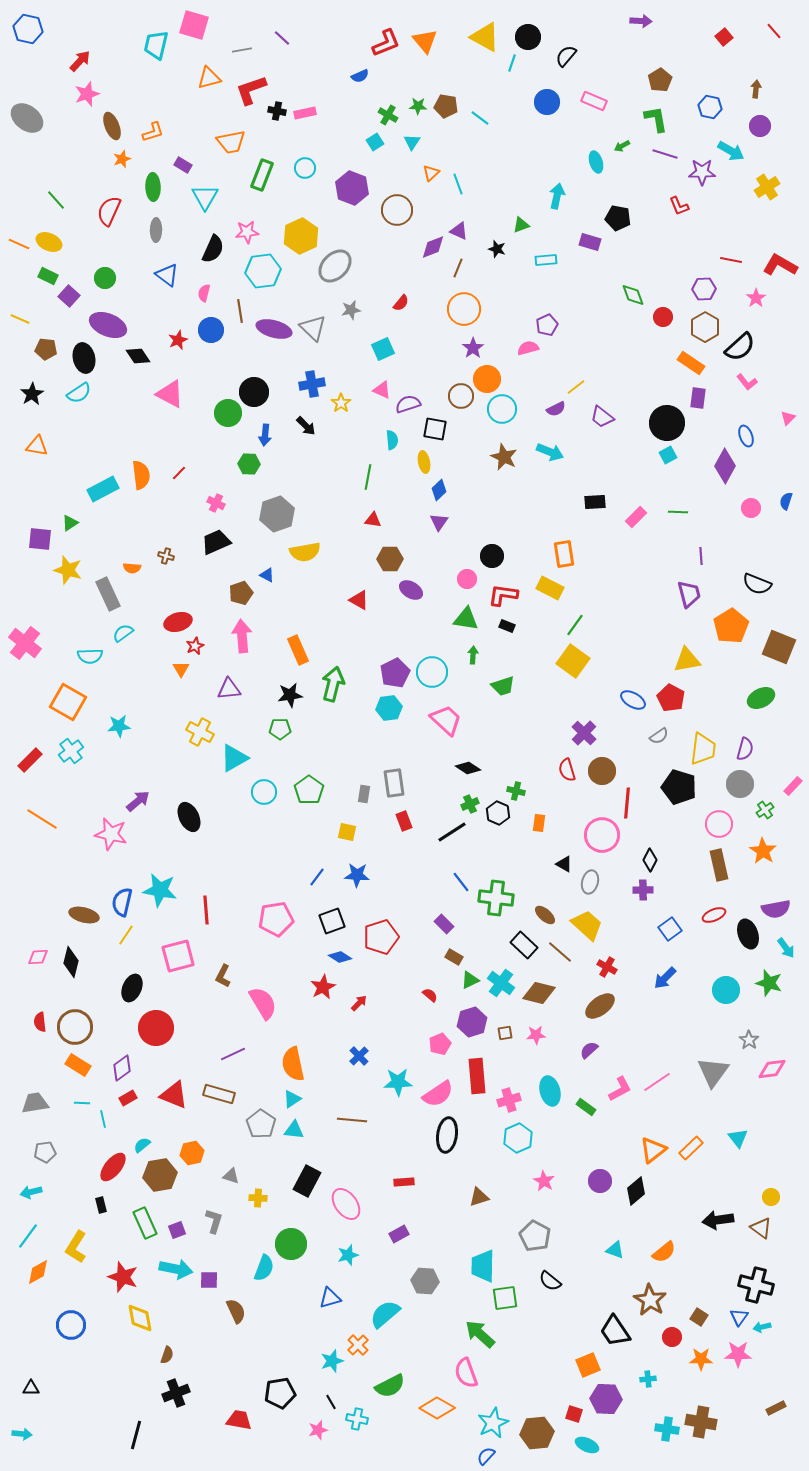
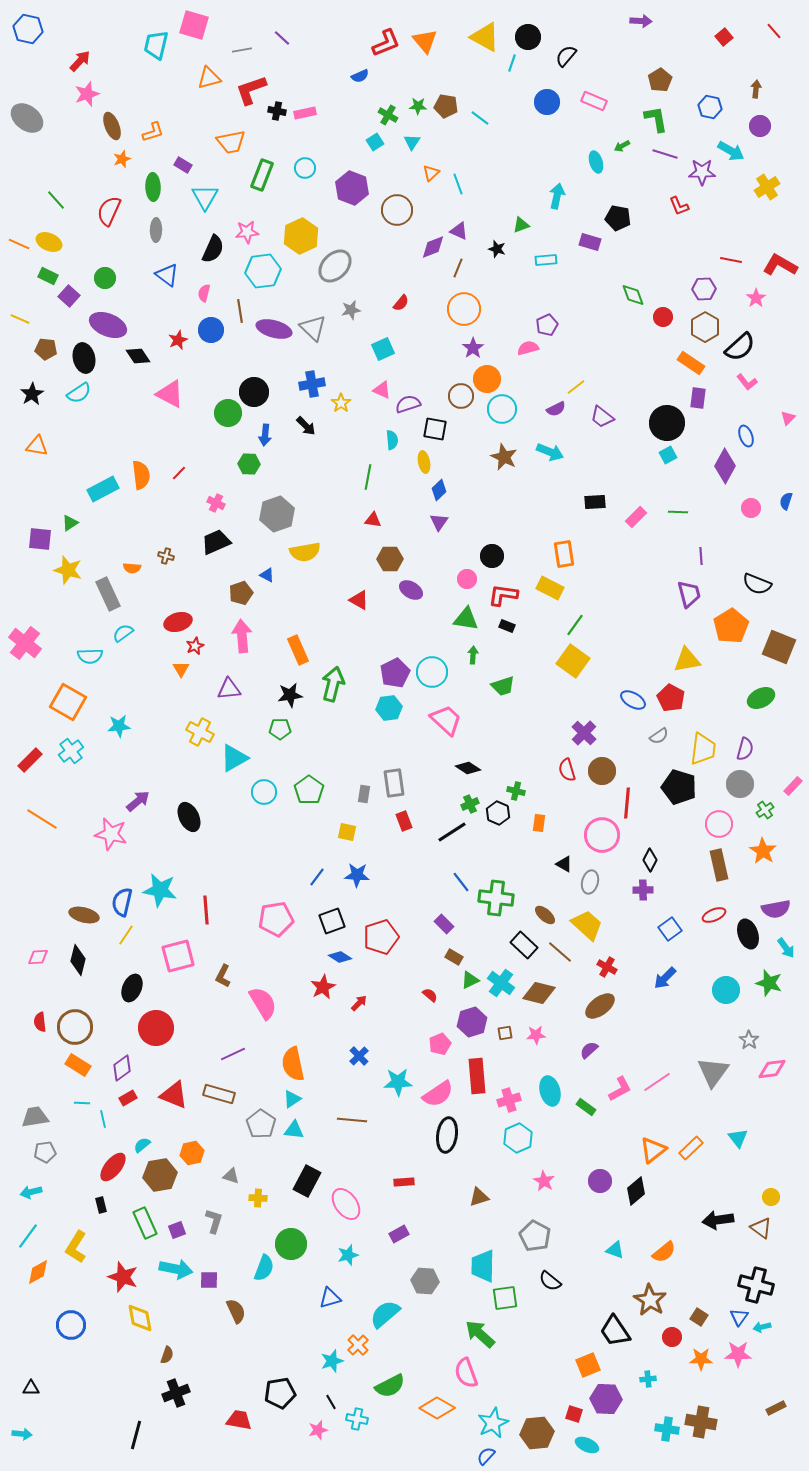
black diamond at (71, 962): moved 7 px right, 2 px up
gray trapezoid at (35, 1103): moved 14 px down
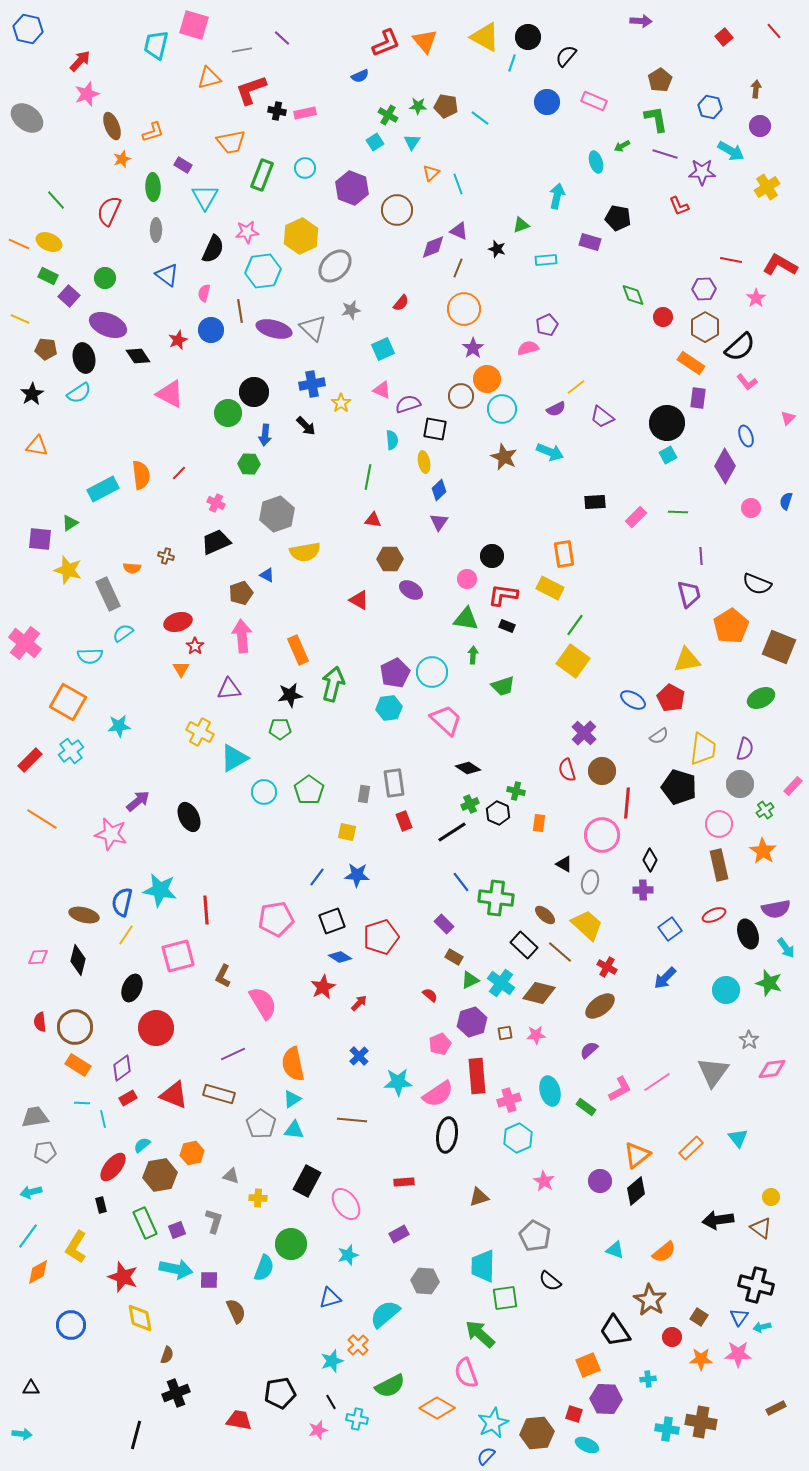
red star at (195, 646): rotated 12 degrees counterclockwise
orange triangle at (653, 1150): moved 16 px left, 5 px down
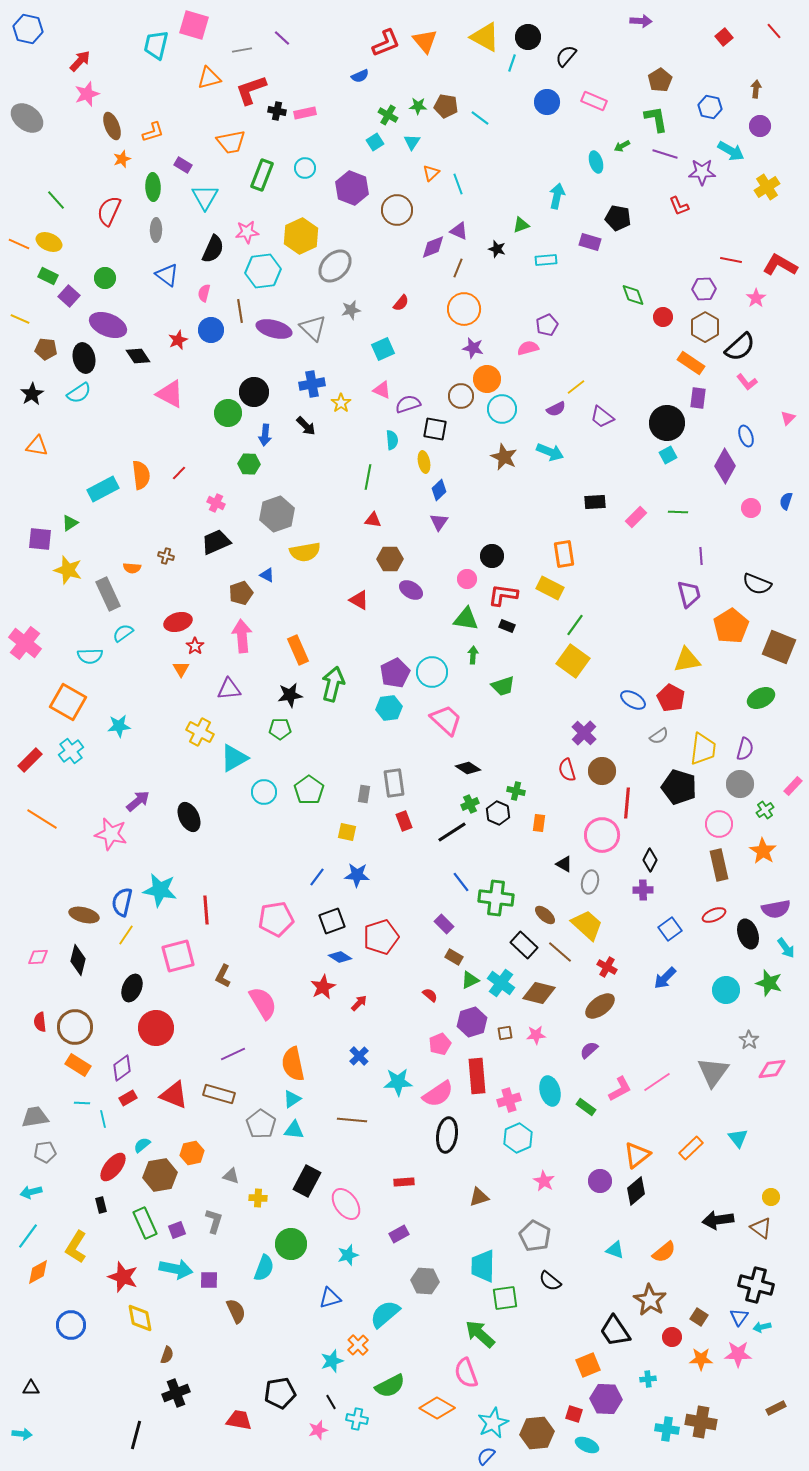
purple star at (473, 348): rotated 25 degrees counterclockwise
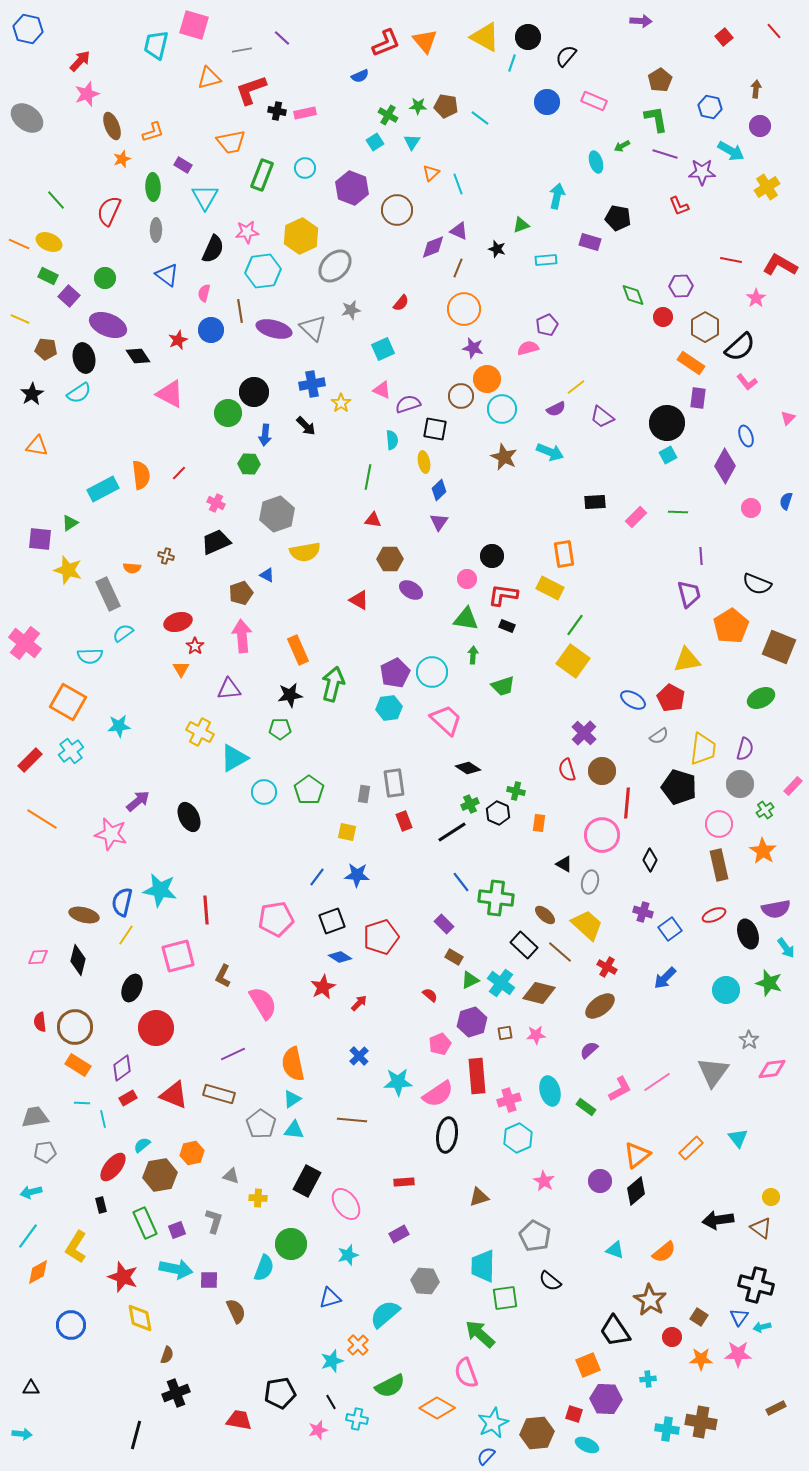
purple hexagon at (704, 289): moved 23 px left, 3 px up
purple cross at (643, 890): moved 22 px down; rotated 18 degrees clockwise
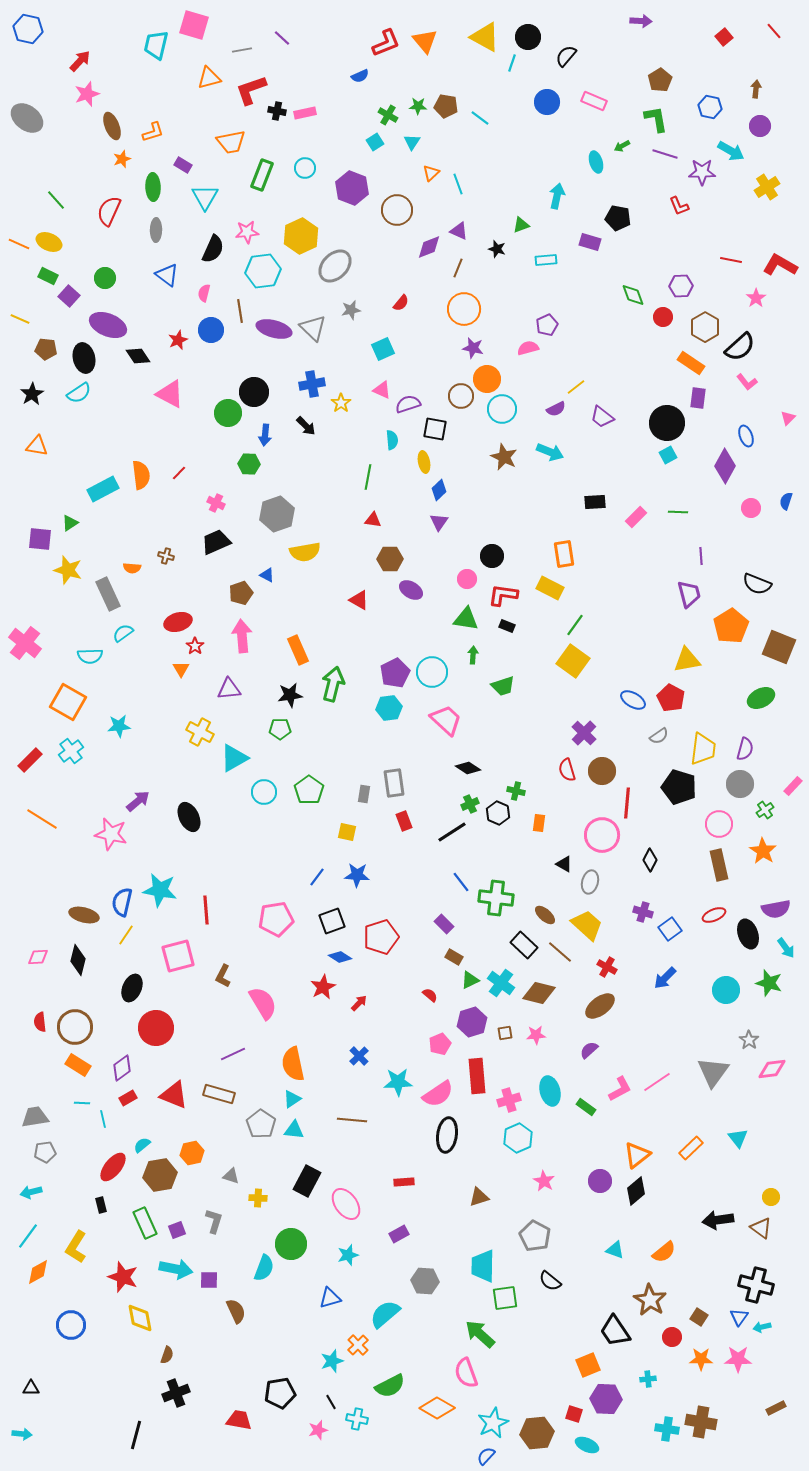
purple diamond at (433, 247): moved 4 px left
pink star at (738, 1354): moved 5 px down
